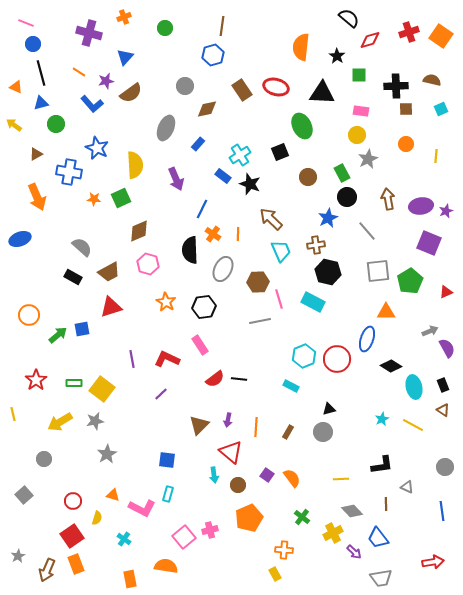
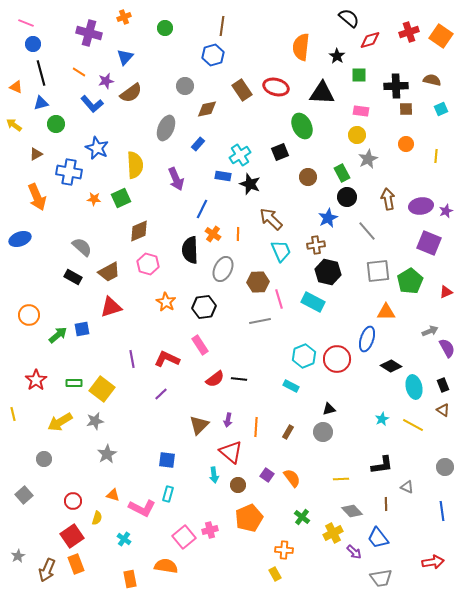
blue rectangle at (223, 176): rotated 28 degrees counterclockwise
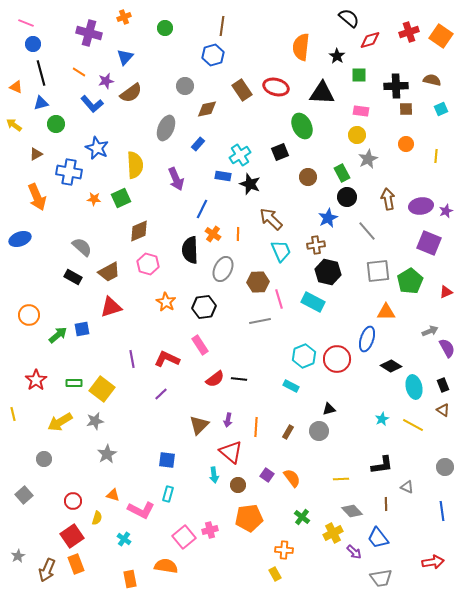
gray circle at (323, 432): moved 4 px left, 1 px up
pink L-shape at (142, 508): moved 1 px left, 2 px down
orange pentagon at (249, 518): rotated 16 degrees clockwise
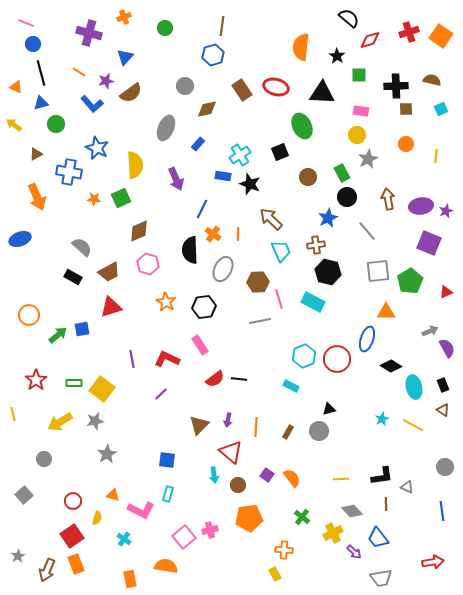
black L-shape at (382, 465): moved 11 px down
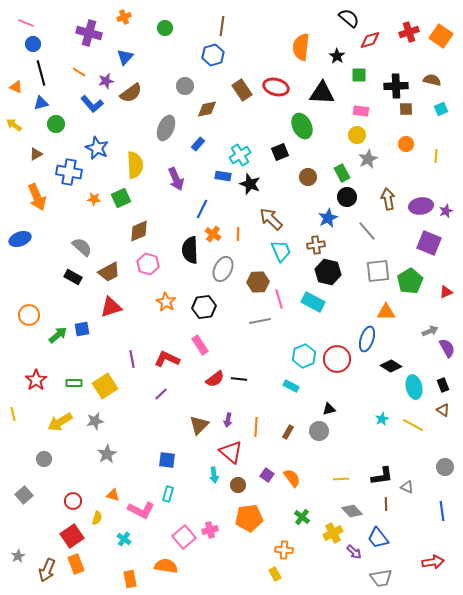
yellow square at (102, 389): moved 3 px right, 3 px up; rotated 20 degrees clockwise
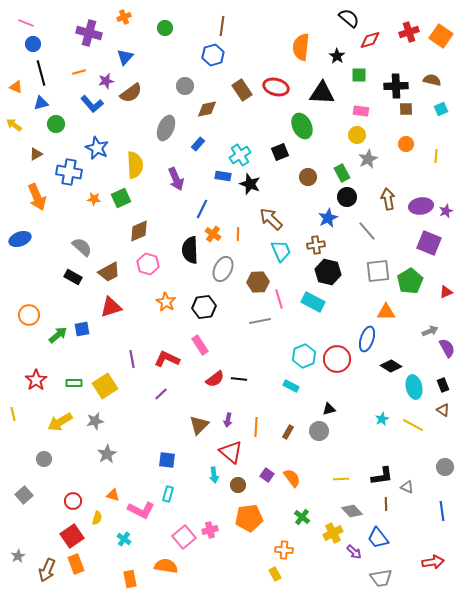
orange line at (79, 72): rotated 48 degrees counterclockwise
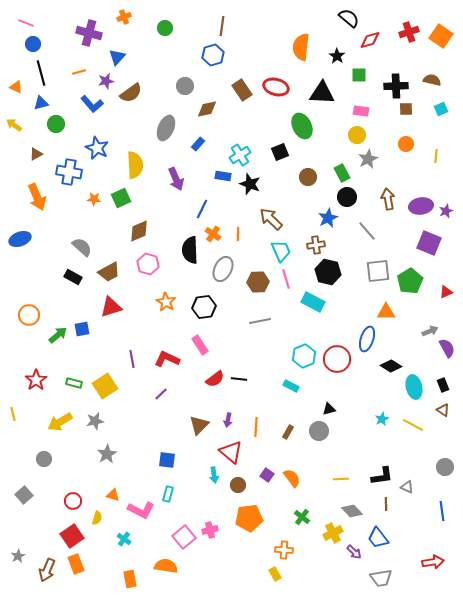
blue triangle at (125, 57): moved 8 px left
pink line at (279, 299): moved 7 px right, 20 px up
green rectangle at (74, 383): rotated 14 degrees clockwise
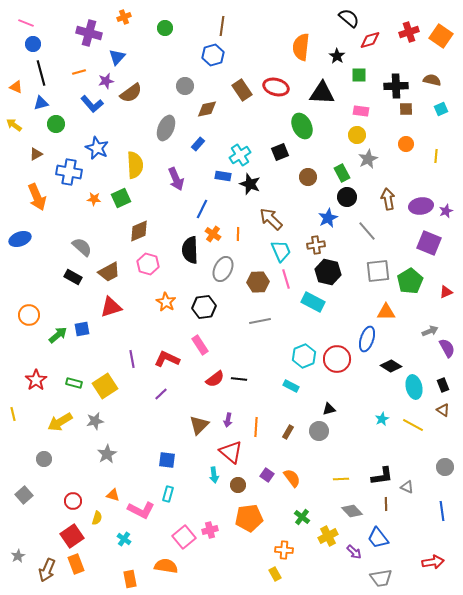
yellow cross at (333, 533): moved 5 px left, 3 px down
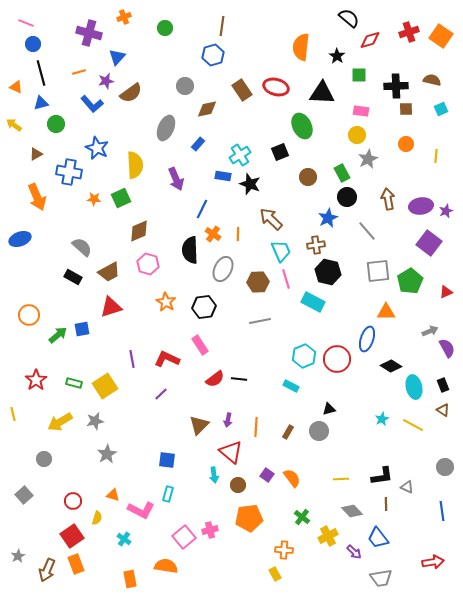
purple square at (429, 243): rotated 15 degrees clockwise
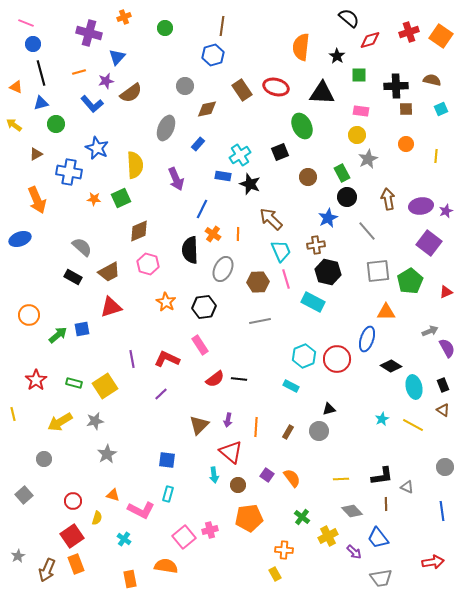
orange arrow at (37, 197): moved 3 px down
